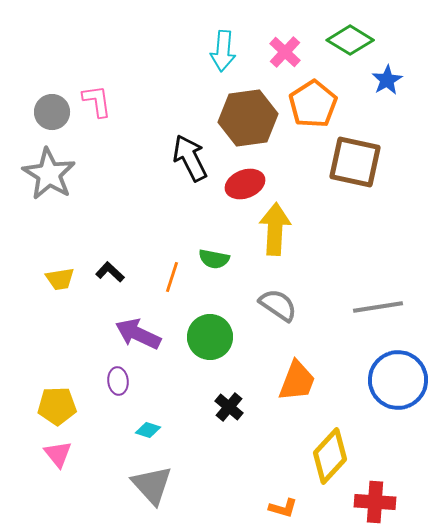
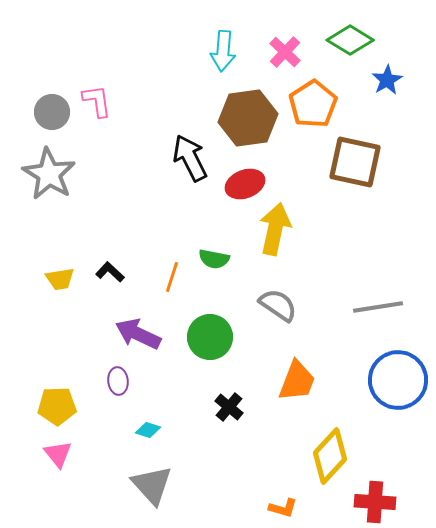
yellow arrow: rotated 9 degrees clockwise
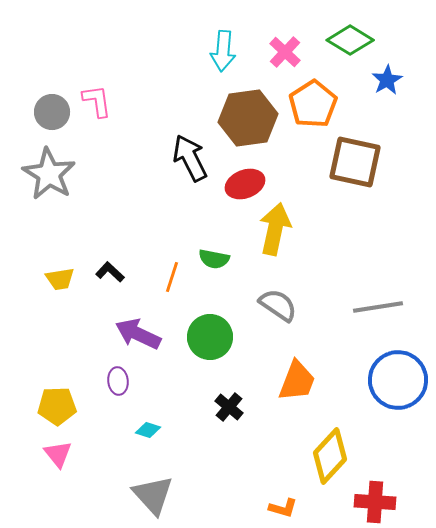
gray triangle: moved 1 px right, 10 px down
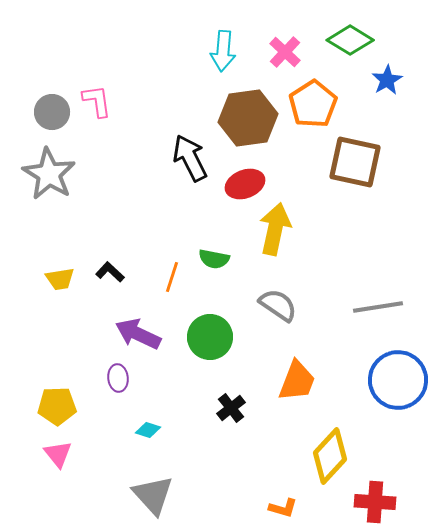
purple ellipse: moved 3 px up
black cross: moved 2 px right, 1 px down; rotated 12 degrees clockwise
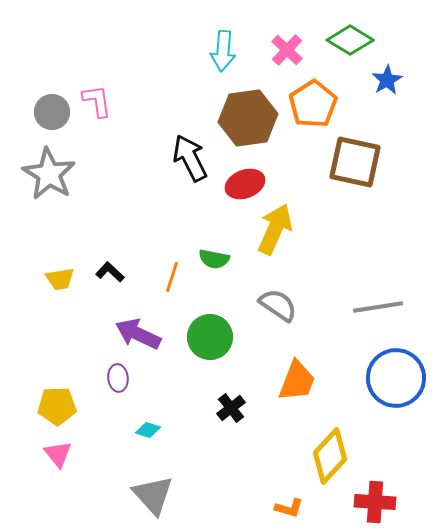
pink cross: moved 2 px right, 2 px up
yellow arrow: rotated 12 degrees clockwise
blue circle: moved 2 px left, 2 px up
orange L-shape: moved 6 px right
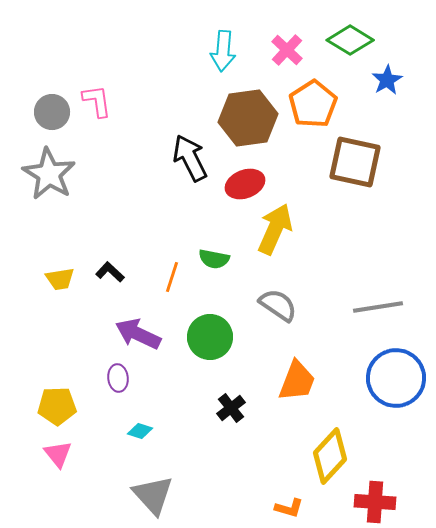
cyan diamond: moved 8 px left, 1 px down
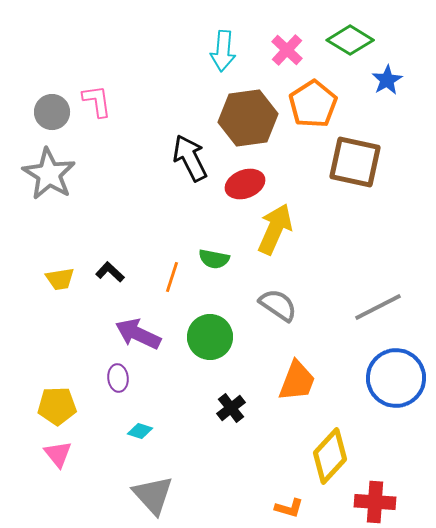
gray line: rotated 18 degrees counterclockwise
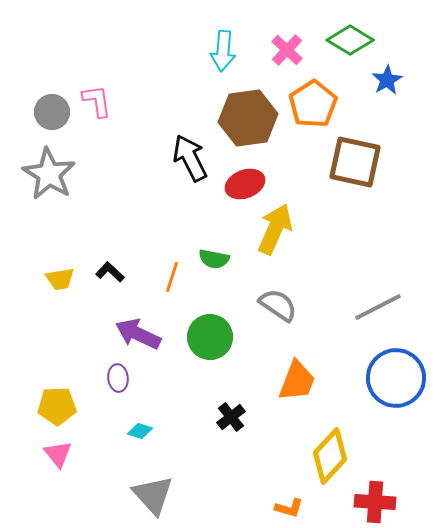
black cross: moved 9 px down
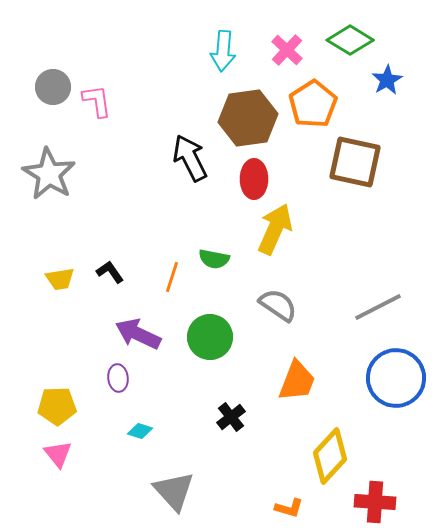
gray circle: moved 1 px right, 25 px up
red ellipse: moved 9 px right, 5 px up; rotated 69 degrees counterclockwise
black L-shape: rotated 12 degrees clockwise
gray triangle: moved 21 px right, 4 px up
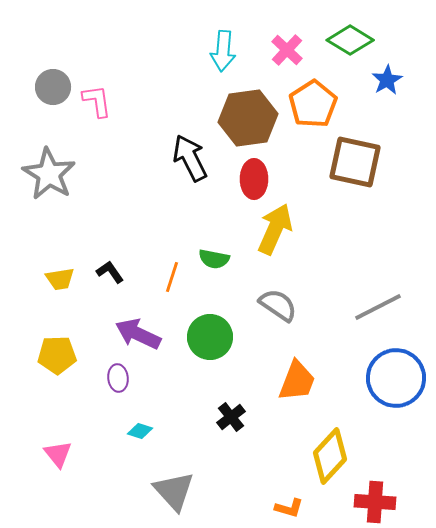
yellow pentagon: moved 51 px up
